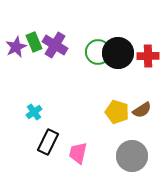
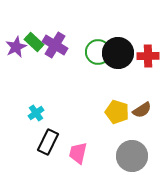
green rectangle: rotated 24 degrees counterclockwise
cyan cross: moved 2 px right, 1 px down
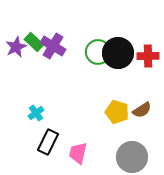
purple cross: moved 2 px left, 1 px down
gray circle: moved 1 px down
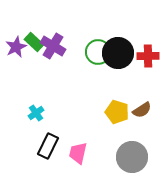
black rectangle: moved 4 px down
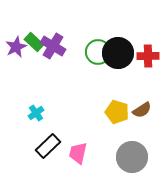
black rectangle: rotated 20 degrees clockwise
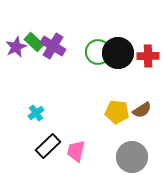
yellow pentagon: rotated 10 degrees counterclockwise
pink trapezoid: moved 2 px left, 2 px up
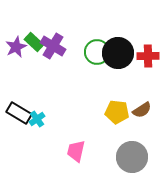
green circle: moved 1 px left
cyan cross: moved 1 px right, 6 px down
black rectangle: moved 29 px left, 33 px up; rotated 75 degrees clockwise
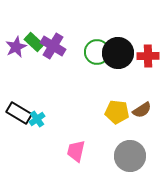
gray circle: moved 2 px left, 1 px up
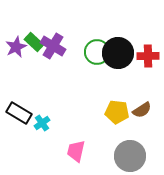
cyan cross: moved 5 px right, 4 px down
